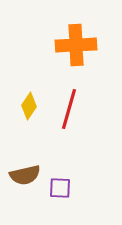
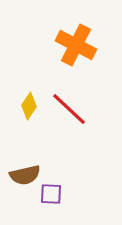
orange cross: rotated 30 degrees clockwise
red line: rotated 63 degrees counterclockwise
purple square: moved 9 px left, 6 px down
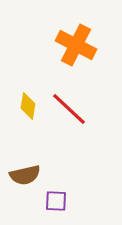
yellow diamond: moved 1 px left; rotated 24 degrees counterclockwise
purple square: moved 5 px right, 7 px down
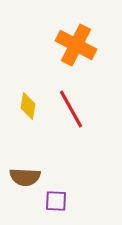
red line: moved 2 px right; rotated 18 degrees clockwise
brown semicircle: moved 2 px down; rotated 16 degrees clockwise
